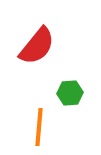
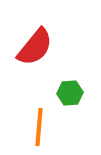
red semicircle: moved 2 px left, 1 px down
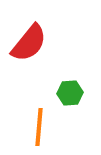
red semicircle: moved 6 px left, 4 px up
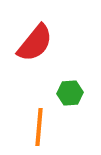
red semicircle: moved 6 px right
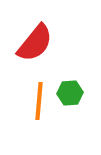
orange line: moved 26 px up
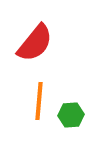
green hexagon: moved 1 px right, 22 px down
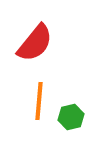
green hexagon: moved 2 px down; rotated 10 degrees counterclockwise
